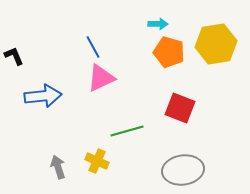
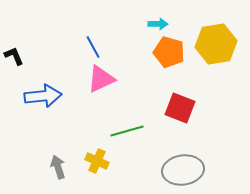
pink triangle: moved 1 px down
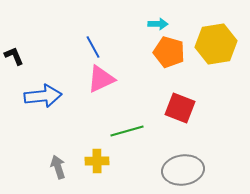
yellow cross: rotated 25 degrees counterclockwise
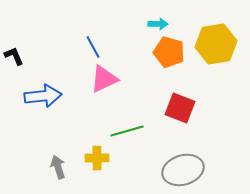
pink triangle: moved 3 px right
yellow cross: moved 3 px up
gray ellipse: rotated 9 degrees counterclockwise
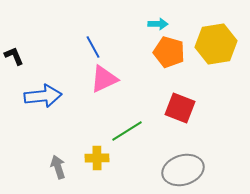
green line: rotated 16 degrees counterclockwise
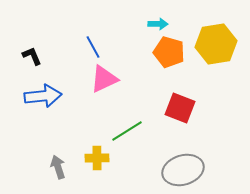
black L-shape: moved 18 px right
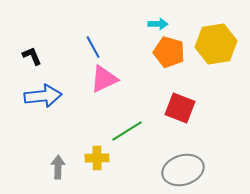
gray arrow: rotated 20 degrees clockwise
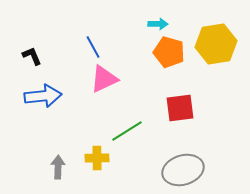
red square: rotated 28 degrees counterclockwise
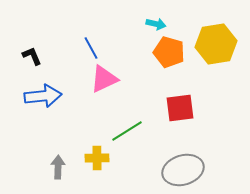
cyan arrow: moved 2 px left; rotated 12 degrees clockwise
blue line: moved 2 px left, 1 px down
